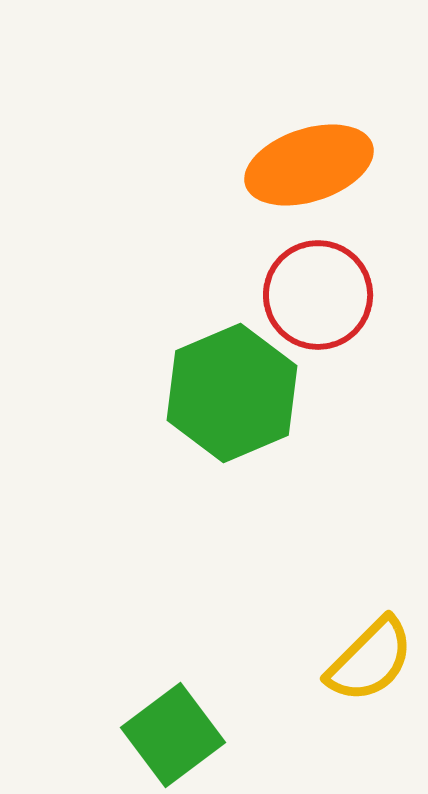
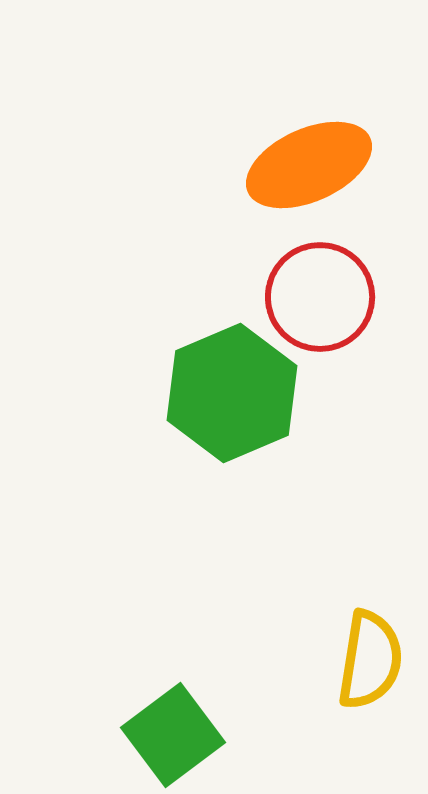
orange ellipse: rotated 6 degrees counterclockwise
red circle: moved 2 px right, 2 px down
yellow semicircle: rotated 36 degrees counterclockwise
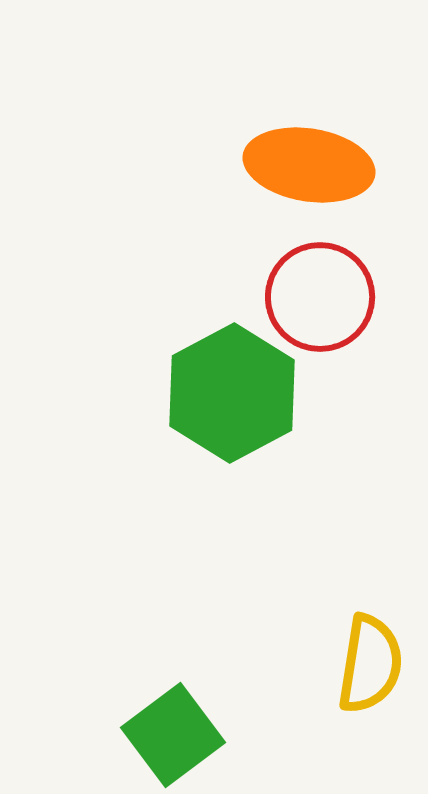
orange ellipse: rotated 33 degrees clockwise
green hexagon: rotated 5 degrees counterclockwise
yellow semicircle: moved 4 px down
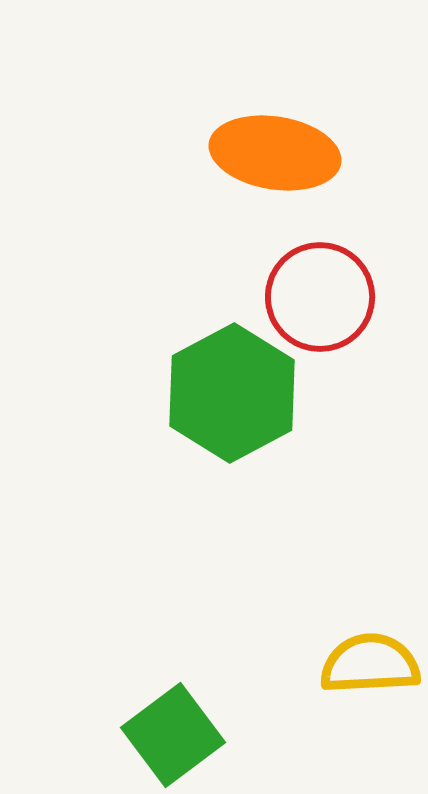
orange ellipse: moved 34 px left, 12 px up
yellow semicircle: rotated 102 degrees counterclockwise
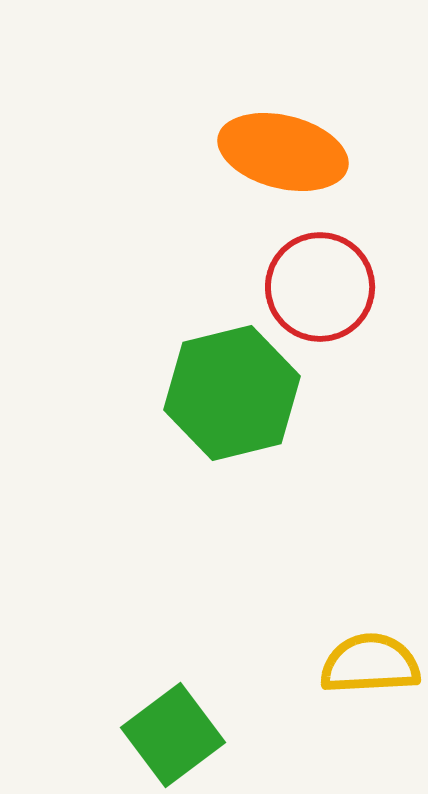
orange ellipse: moved 8 px right, 1 px up; rotated 5 degrees clockwise
red circle: moved 10 px up
green hexagon: rotated 14 degrees clockwise
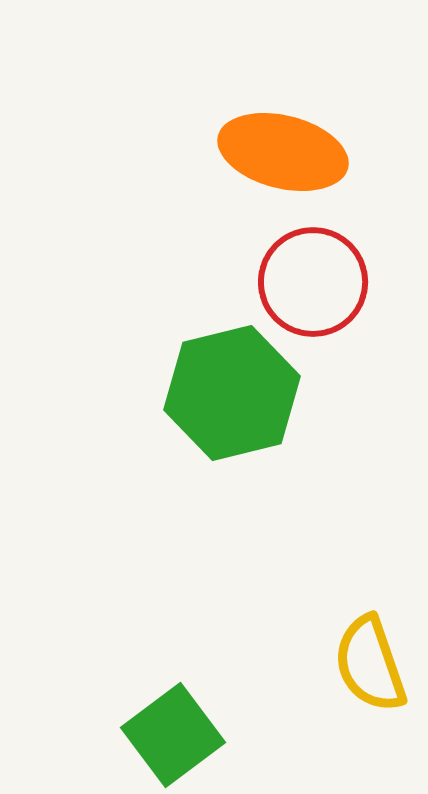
red circle: moved 7 px left, 5 px up
yellow semicircle: rotated 106 degrees counterclockwise
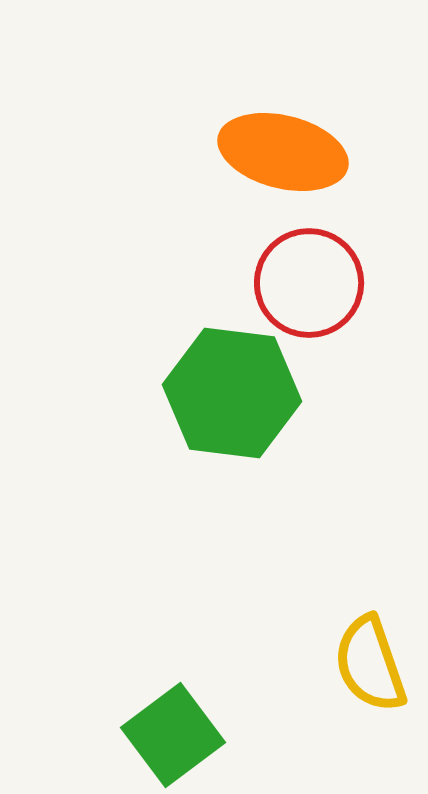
red circle: moved 4 px left, 1 px down
green hexagon: rotated 21 degrees clockwise
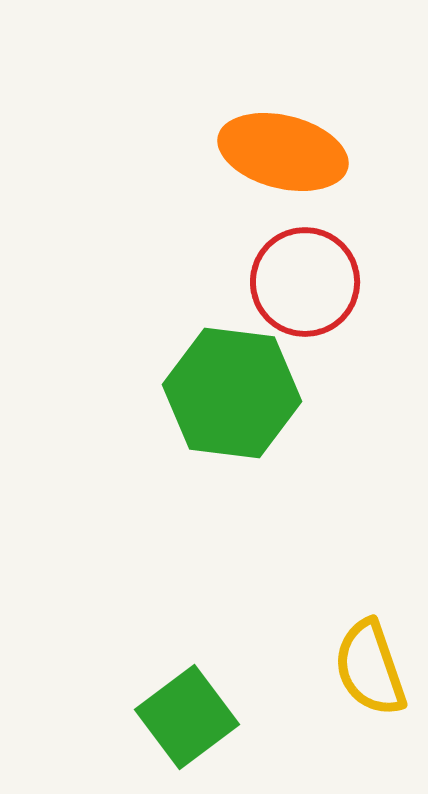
red circle: moved 4 px left, 1 px up
yellow semicircle: moved 4 px down
green square: moved 14 px right, 18 px up
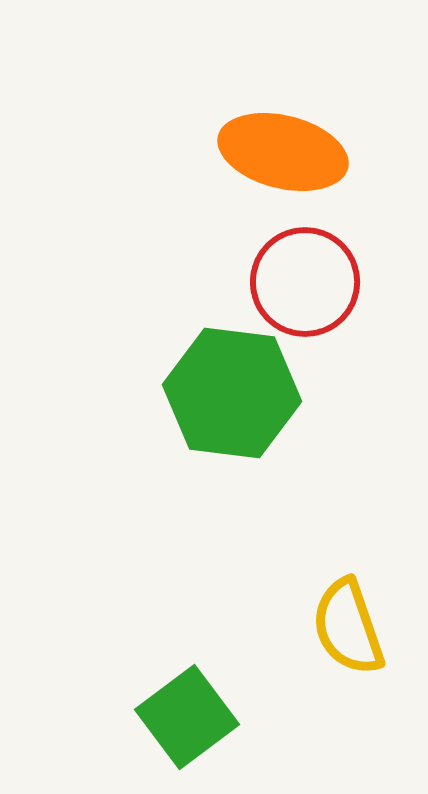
yellow semicircle: moved 22 px left, 41 px up
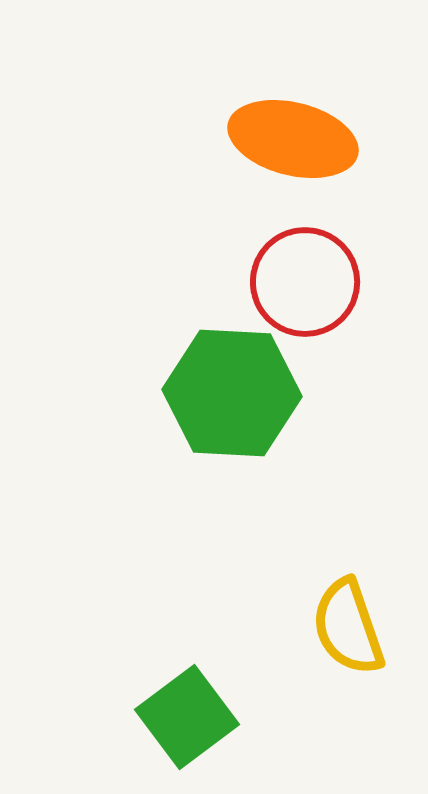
orange ellipse: moved 10 px right, 13 px up
green hexagon: rotated 4 degrees counterclockwise
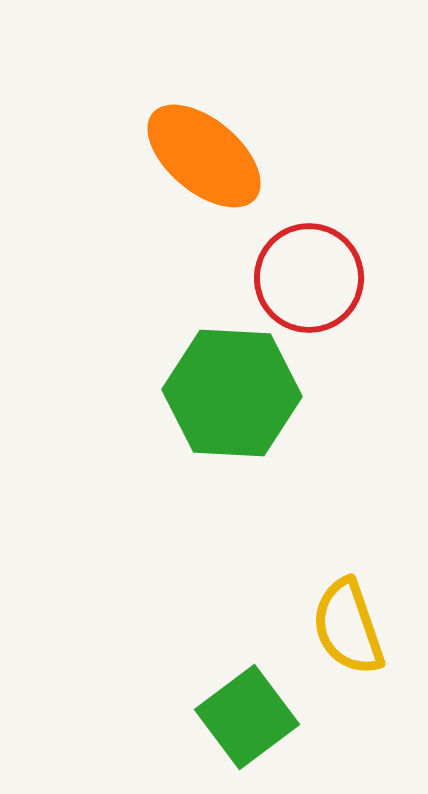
orange ellipse: moved 89 px left, 17 px down; rotated 26 degrees clockwise
red circle: moved 4 px right, 4 px up
green square: moved 60 px right
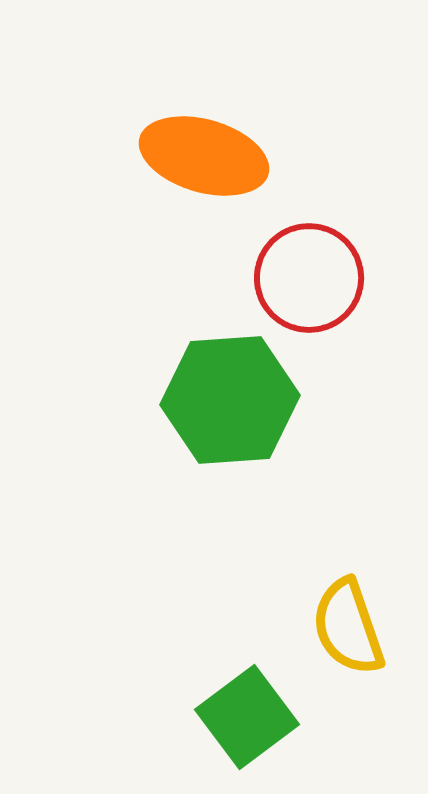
orange ellipse: rotated 24 degrees counterclockwise
green hexagon: moved 2 px left, 7 px down; rotated 7 degrees counterclockwise
